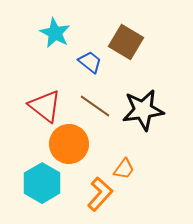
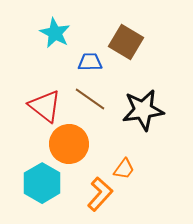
blue trapezoid: rotated 40 degrees counterclockwise
brown line: moved 5 px left, 7 px up
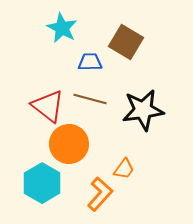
cyan star: moved 7 px right, 5 px up
brown line: rotated 20 degrees counterclockwise
red triangle: moved 3 px right
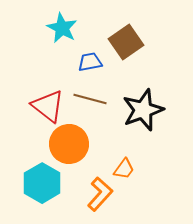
brown square: rotated 24 degrees clockwise
blue trapezoid: rotated 10 degrees counterclockwise
black star: rotated 12 degrees counterclockwise
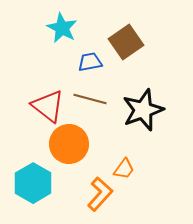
cyan hexagon: moved 9 px left
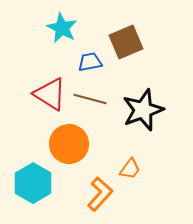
brown square: rotated 12 degrees clockwise
red triangle: moved 2 px right, 12 px up; rotated 6 degrees counterclockwise
orange trapezoid: moved 6 px right
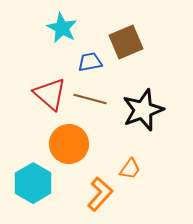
red triangle: rotated 9 degrees clockwise
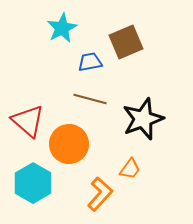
cyan star: rotated 16 degrees clockwise
red triangle: moved 22 px left, 27 px down
black star: moved 9 px down
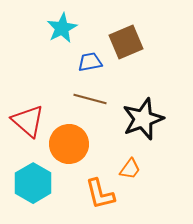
orange L-shape: rotated 124 degrees clockwise
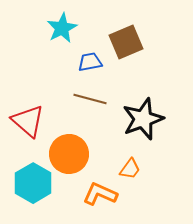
orange circle: moved 10 px down
orange L-shape: rotated 128 degrees clockwise
